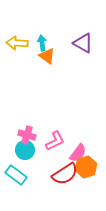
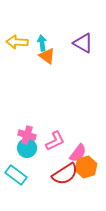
yellow arrow: moved 1 px up
cyan circle: moved 2 px right, 2 px up
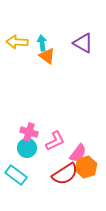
pink cross: moved 2 px right, 3 px up
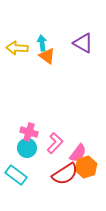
yellow arrow: moved 6 px down
pink L-shape: moved 2 px down; rotated 20 degrees counterclockwise
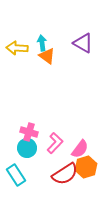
pink semicircle: moved 2 px right, 4 px up
cyan rectangle: rotated 20 degrees clockwise
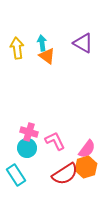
yellow arrow: rotated 80 degrees clockwise
pink L-shape: moved 2 px up; rotated 70 degrees counterclockwise
pink semicircle: moved 7 px right
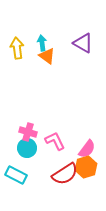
pink cross: moved 1 px left
cyan rectangle: rotated 30 degrees counterclockwise
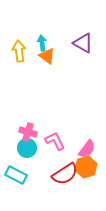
yellow arrow: moved 2 px right, 3 px down
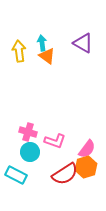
pink L-shape: rotated 135 degrees clockwise
cyan circle: moved 3 px right, 4 px down
